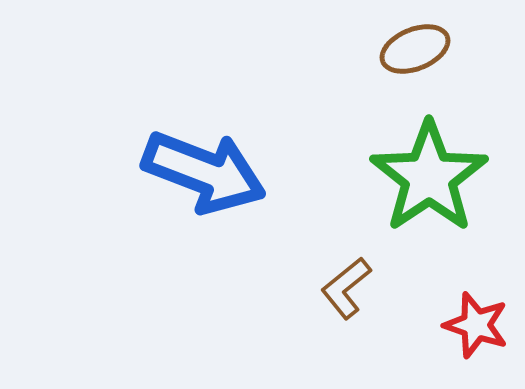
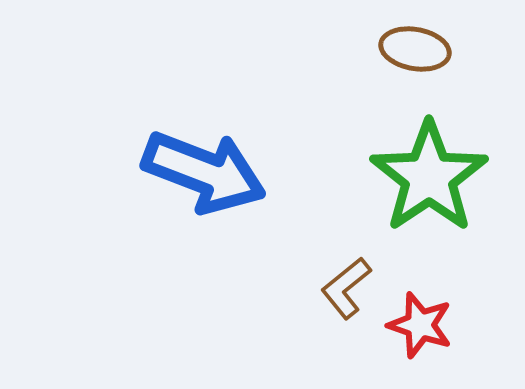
brown ellipse: rotated 32 degrees clockwise
red star: moved 56 px left
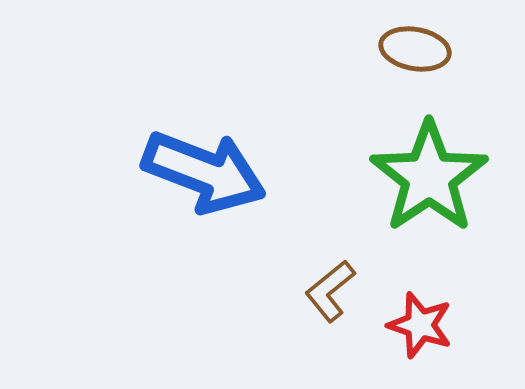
brown L-shape: moved 16 px left, 3 px down
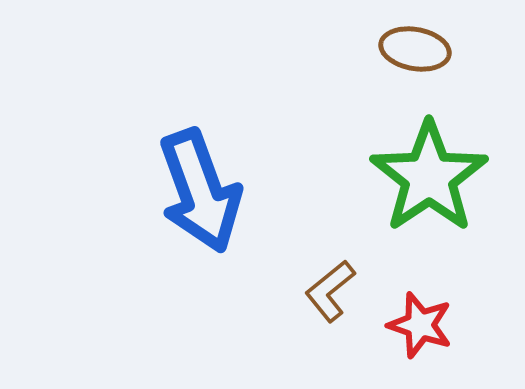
blue arrow: moved 4 px left, 19 px down; rotated 49 degrees clockwise
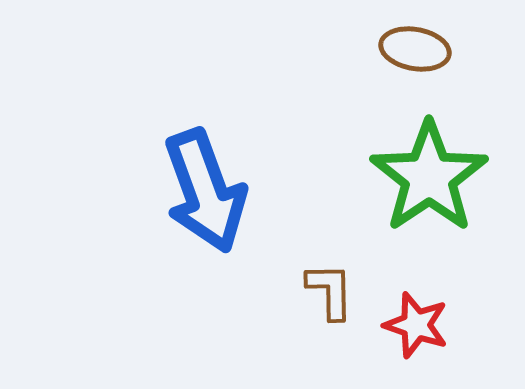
blue arrow: moved 5 px right
brown L-shape: rotated 128 degrees clockwise
red star: moved 4 px left
